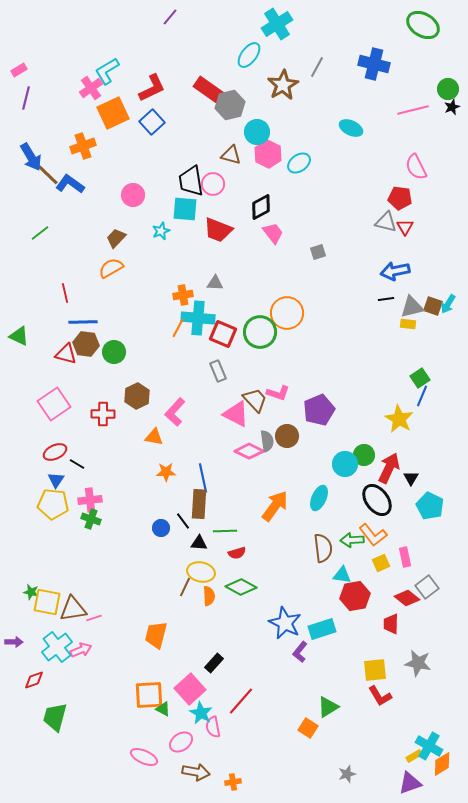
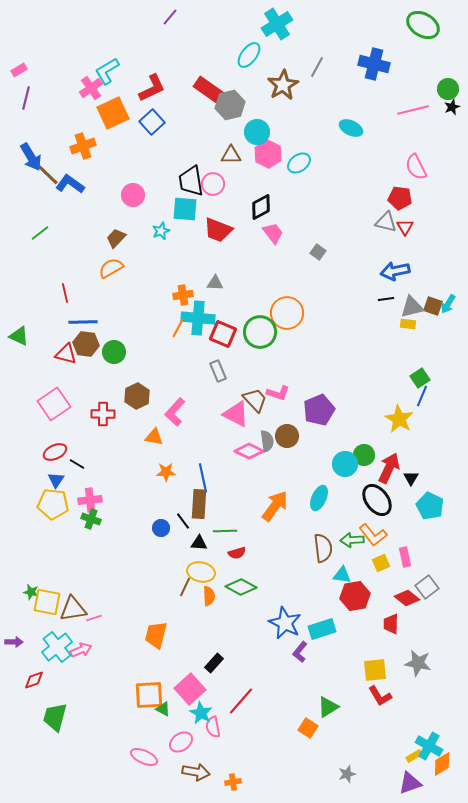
brown triangle at (231, 155): rotated 15 degrees counterclockwise
gray square at (318, 252): rotated 35 degrees counterclockwise
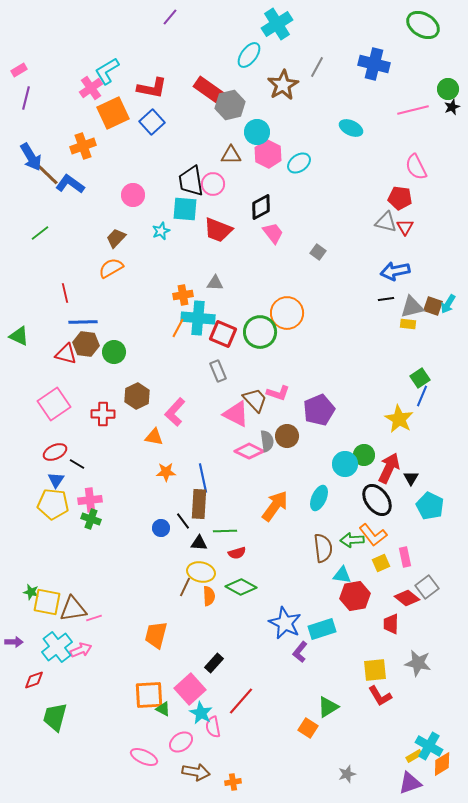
red L-shape at (152, 88): rotated 36 degrees clockwise
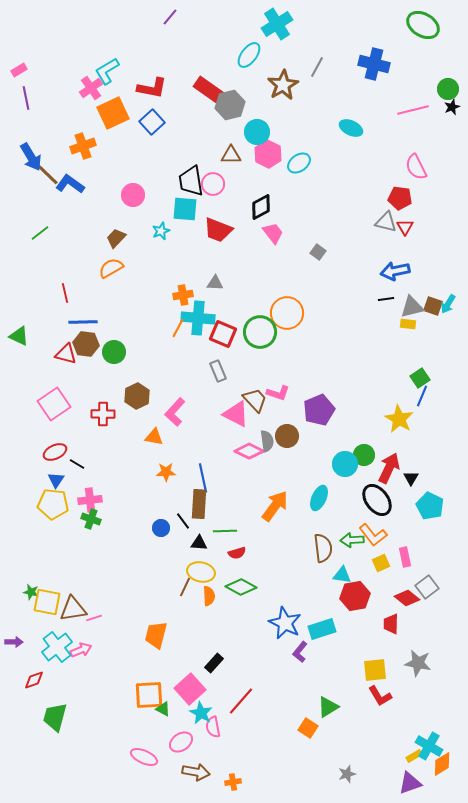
purple line at (26, 98): rotated 25 degrees counterclockwise
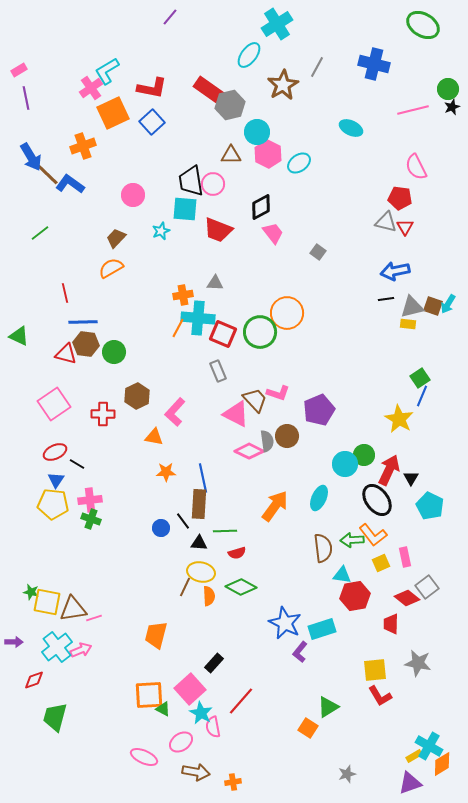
red arrow at (389, 468): moved 2 px down
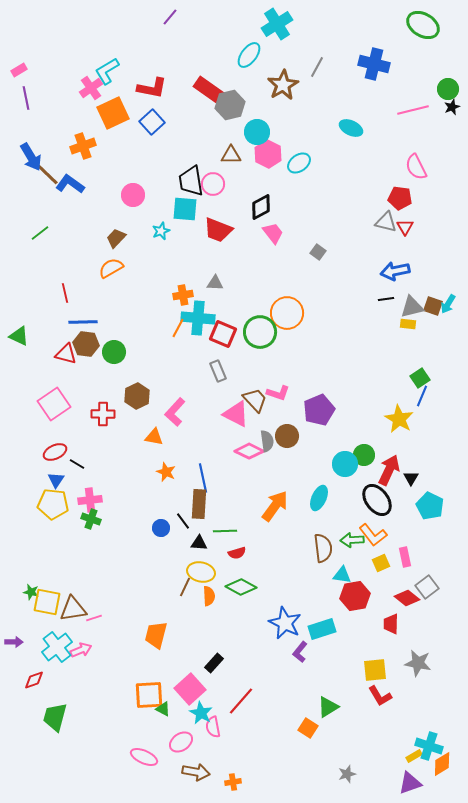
orange star at (166, 472): rotated 24 degrees clockwise
cyan cross at (429, 746): rotated 12 degrees counterclockwise
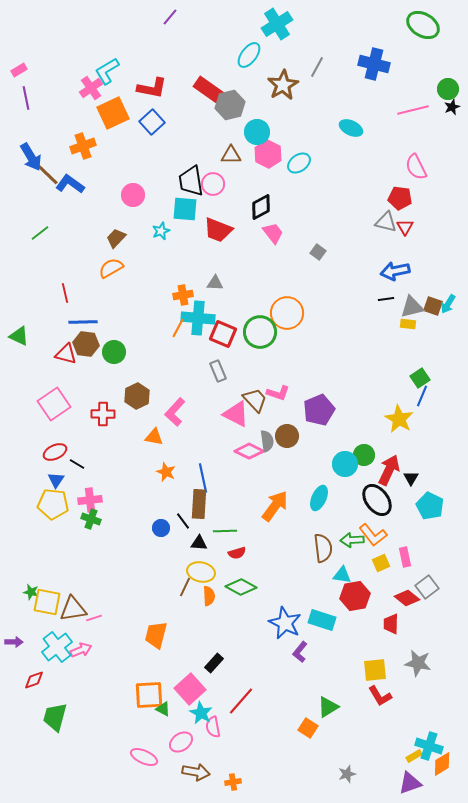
cyan rectangle at (322, 629): moved 9 px up; rotated 36 degrees clockwise
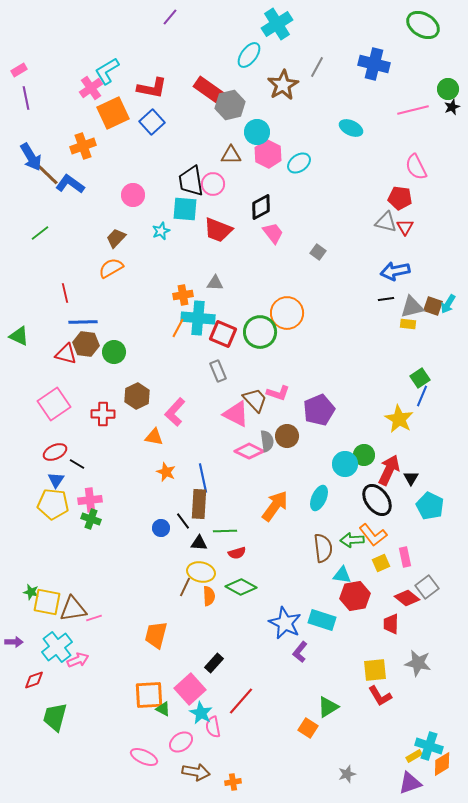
pink arrow at (81, 650): moved 3 px left, 10 px down
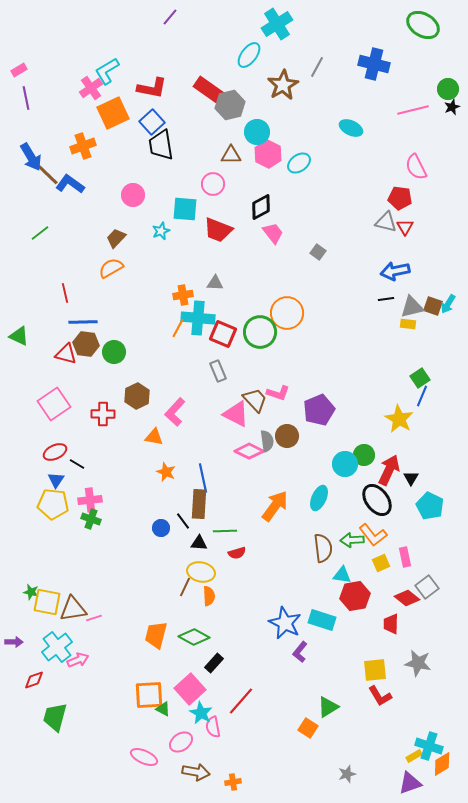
black trapezoid at (191, 181): moved 30 px left, 36 px up
green diamond at (241, 587): moved 47 px left, 50 px down
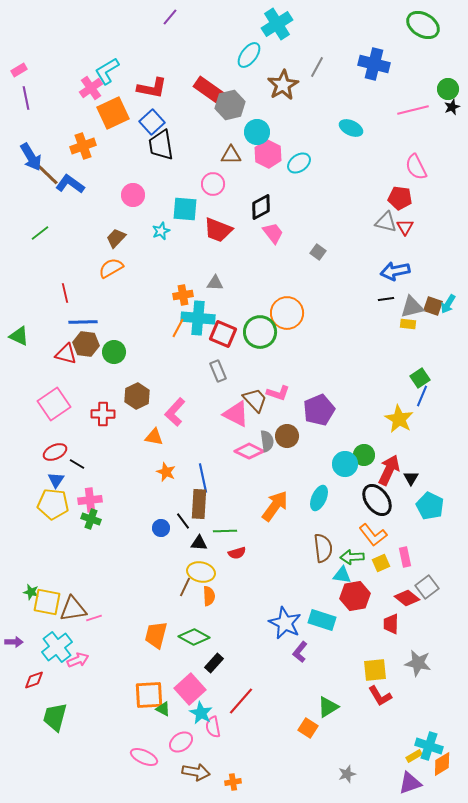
green arrow at (352, 540): moved 17 px down
